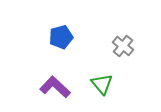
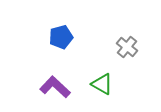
gray cross: moved 4 px right, 1 px down
green triangle: rotated 20 degrees counterclockwise
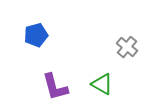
blue pentagon: moved 25 px left, 2 px up
purple L-shape: rotated 148 degrees counterclockwise
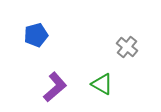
purple L-shape: rotated 116 degrees counterclockwise
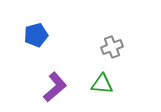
gray cross: moved 15 px left; rotated 30 degrees clockwise
green triangle: rotated 25 degrees counterclockwise
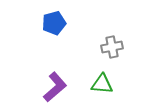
blue pentagon: moved 18 px right, 12 px up
gray cross: rotated 10 degrees clockwise
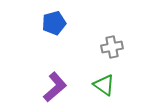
green triangle: moved 2 px right, 1 px down; rotated 30 degrees clockwise
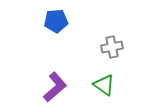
blue pentagon: moved 2 px right, 2 px up; rotated 10 degrees clockwise
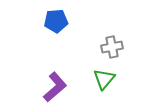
green triangle: moved 6 px up; rotated 35 degrees clockwise
